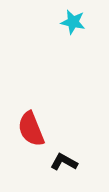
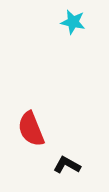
black L-shape: moved 3 px right, 3 px down
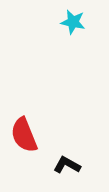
red semicircle: moved 7 px left, 6 px down
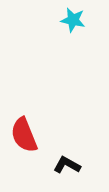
cyan star: moved 2 px up
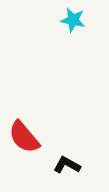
red semicircle: moved 2 px down; rotated 18 degrees counterclockwise
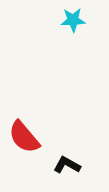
cyan star: rotated 15 degrees counterclockwise
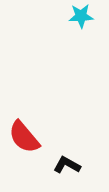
cyan star: moved 8 px right, 4 px up
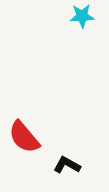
cyan star: moved 1 px right
